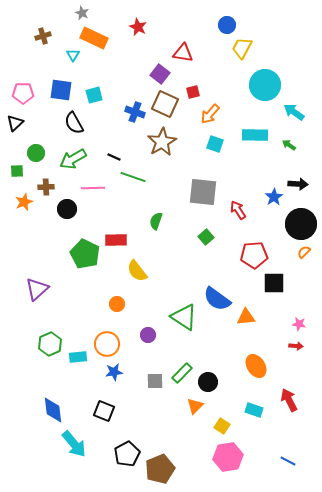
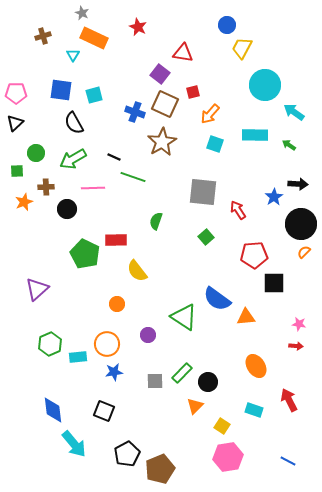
pink pentagon at (23, 93): moved 7 px left
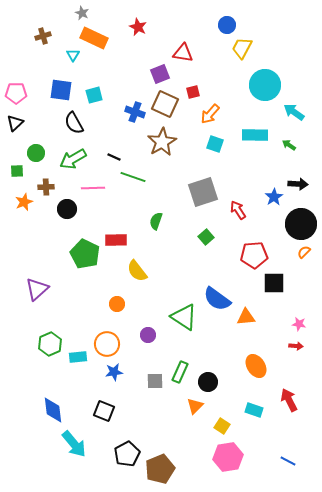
purple square at (160, 74): rotated 30 degrees clockwise
gray square at (203, 192): rotated 24 degrees counterclockwise
green rectangle at (182, 373): moved 2 px left, 1 px up; rotated 20 degrees counterclockwise
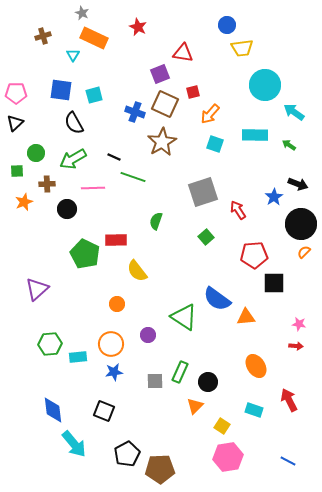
yellow trapezoid at (242, 48): rotated 125 degrees counterclockwise
black arrow at (298, 184): rotated 18 degrees clockwise
brown cross at (46, 187): moved 1 px right, 3 px up
green hexagon at (50, 344): rotated 20 degrees clockwise
orange circle at (107, 344): moved 4 px right
brown pentagon at (160, 469): rotated 20 degrees clockwise
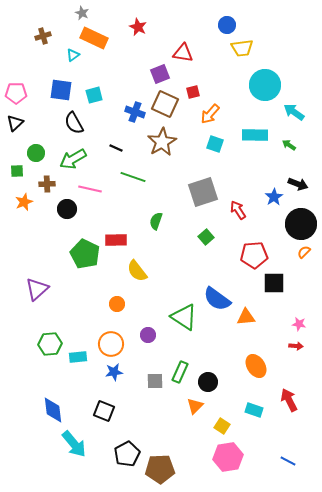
cyan triangle at (73, 55): rotated 24 degrees clockwise
black line at (114, 157): moved 2 px right, 9 px up
pink line at (93, 188): moved 3 px left, 1 px down; rotated 15 degrees clockwise
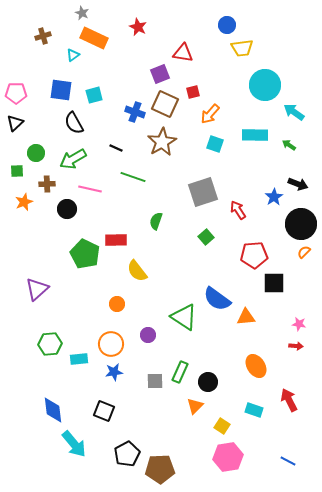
cyan rectangle at (78, 357): moved 1 px right, 2 px down
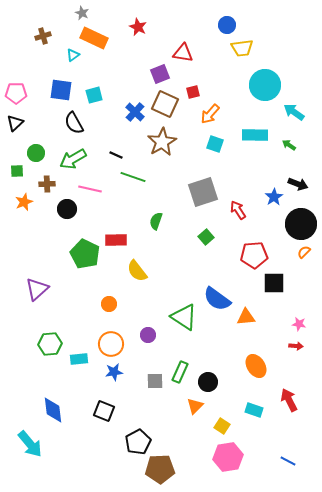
blue cross at (135, 112): rotated 24 degrees clockwise
black line at (116, 148): moved 7 px down
orange circle at (117, 304): moved 8 px left
cyan arrow at (74, 444): moved 44 px left
black pentagon at (127, 454): moved 11 px right, 12 px up
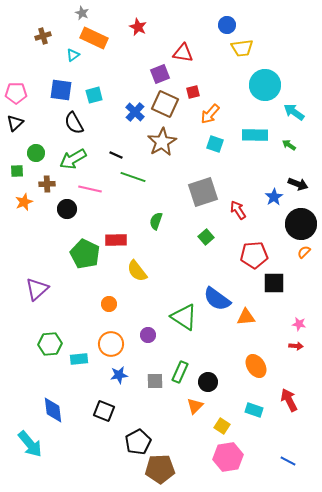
blue star at (114, 372): moved 5 px right, 3 px down
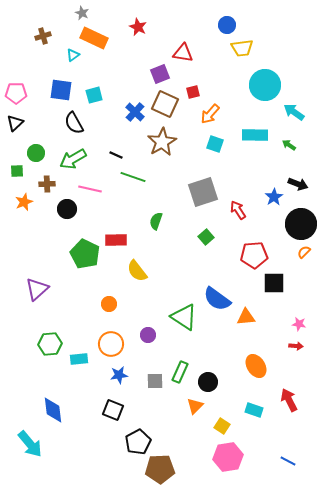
black square at (104, 411): moved 9 px right, 1 px up
